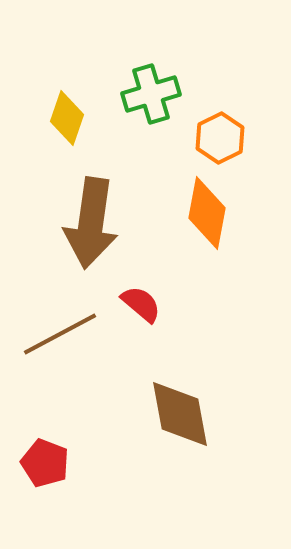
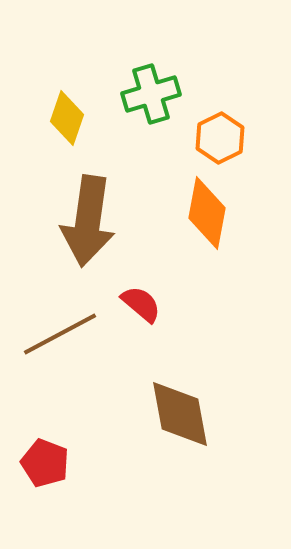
brown arrow: moved 3 px left, 2 px up
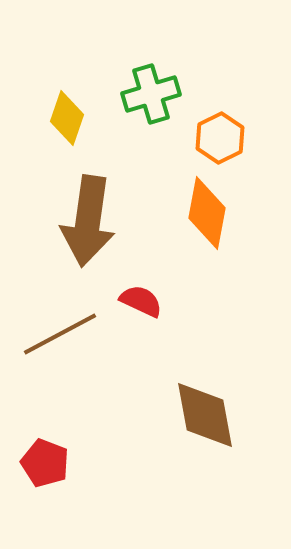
red semicircle: moved 3 px up; rotated 15 degrees counterclockwise
brown diamond: moved 25 px right, 1 px down
